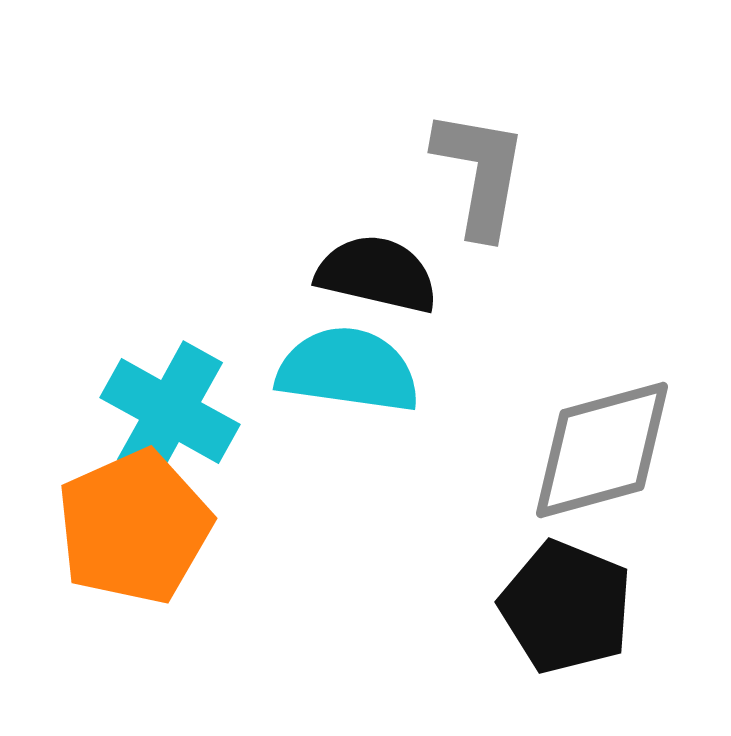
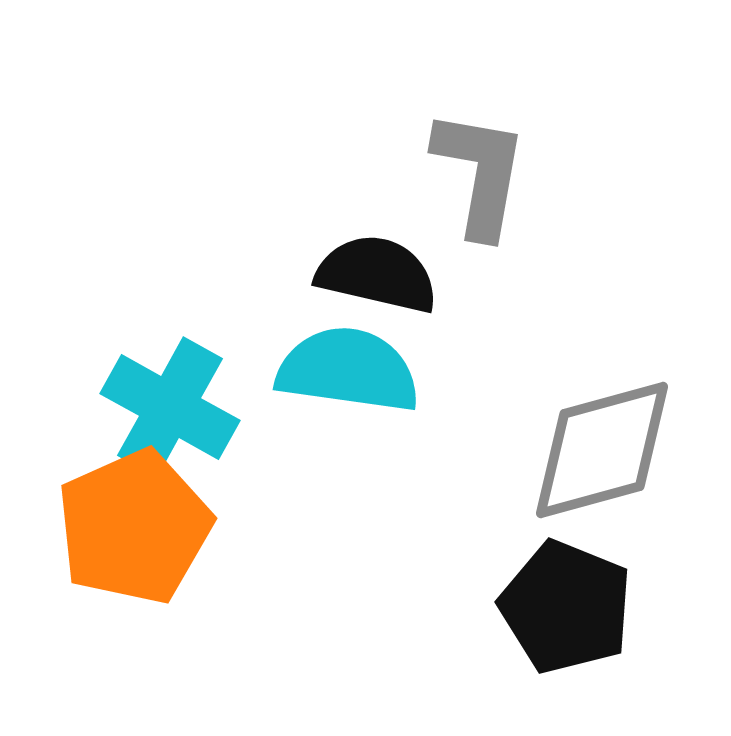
cyan cross: moved 4 px up
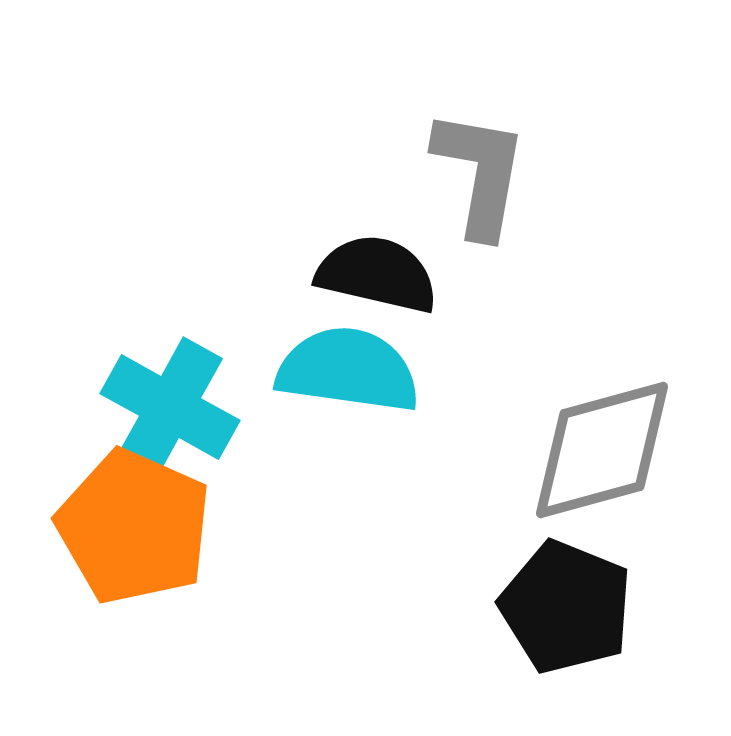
orange pentagon: rotated 24 degrees counterclockwise
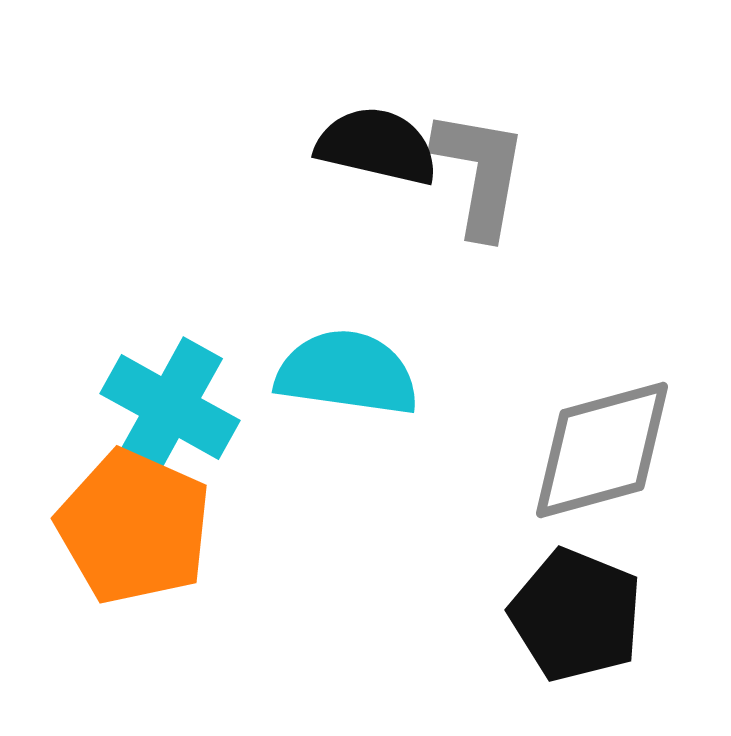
black semicircle: moved 128 px up
cyan semicircle: moved 1 px left, 3 px down
black pentagon: moved 10 px right, 8 px down
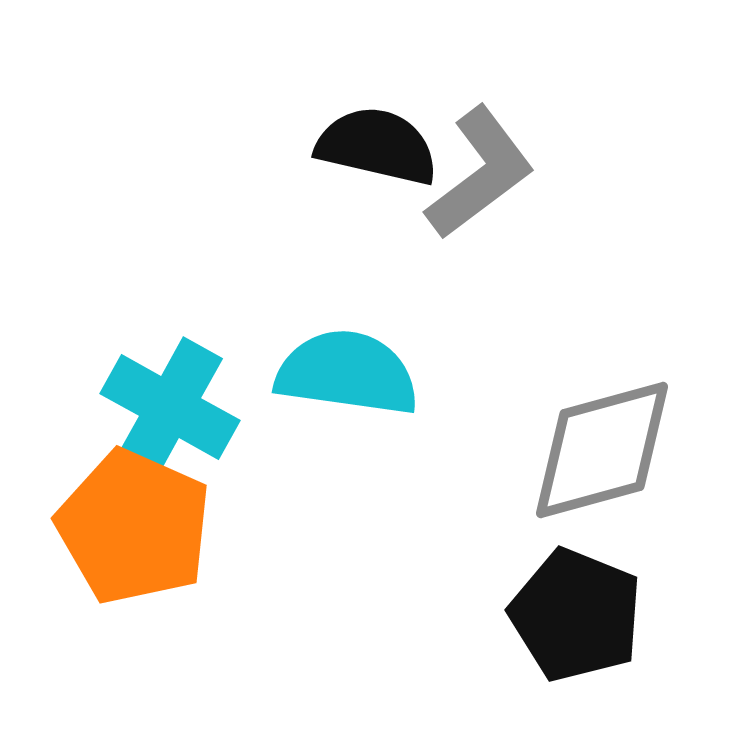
gray L-shape: rotated 43 degrees clockwise
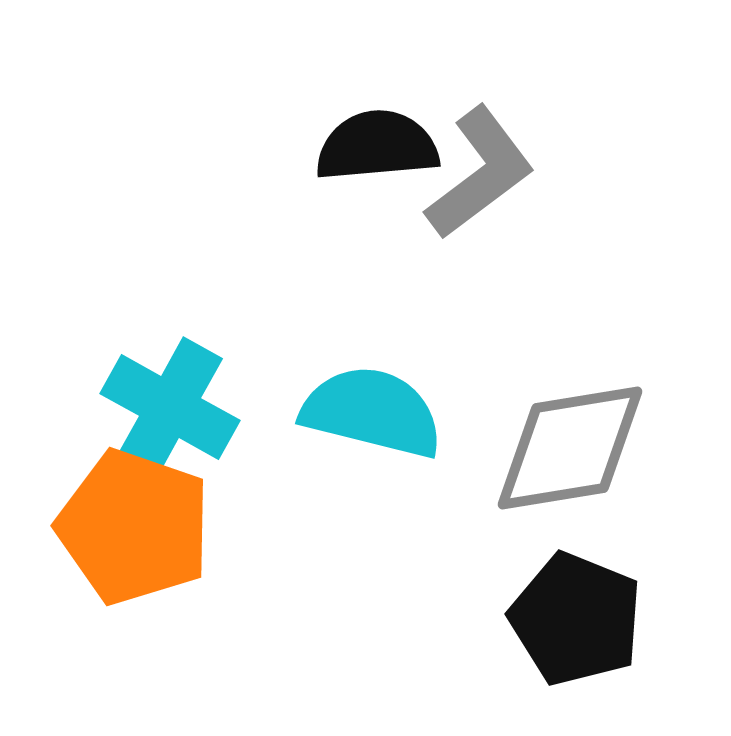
black semicircle: rotated 18 degrees counterclockwise
cyan semicircle: moved 25 px right, 39 px down; rotated 6 degrees clockwise
gray diamond: moved 32 px left, 2 px up; rotated 6 degrees clockwise
orange pentagon: rotated 5 degrees counterclockwise
black pentagon: moved 4 px down
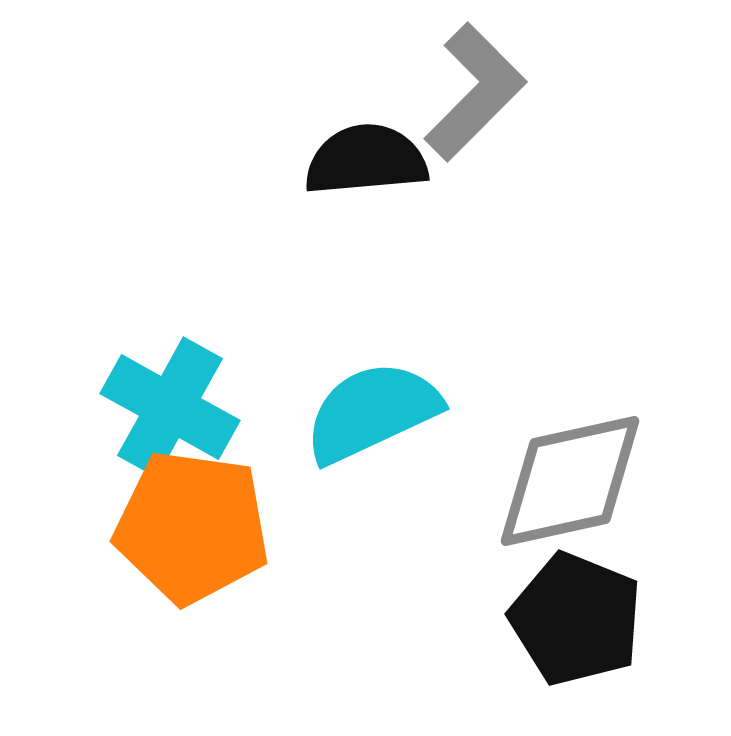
black semicircle: moved 11 px left, 14 px down
gray L-shape: moved 5 px left, 81 px up; rotated 8 degrees counterclockwise
cyan semicircle: rotated 39 degrees counterclockwise
gray diamond: moved 33 px down; rotated 3 degrees counterclockwise
orange pentagon: moved 58 px right; rotated 11 degrees counterclockwise
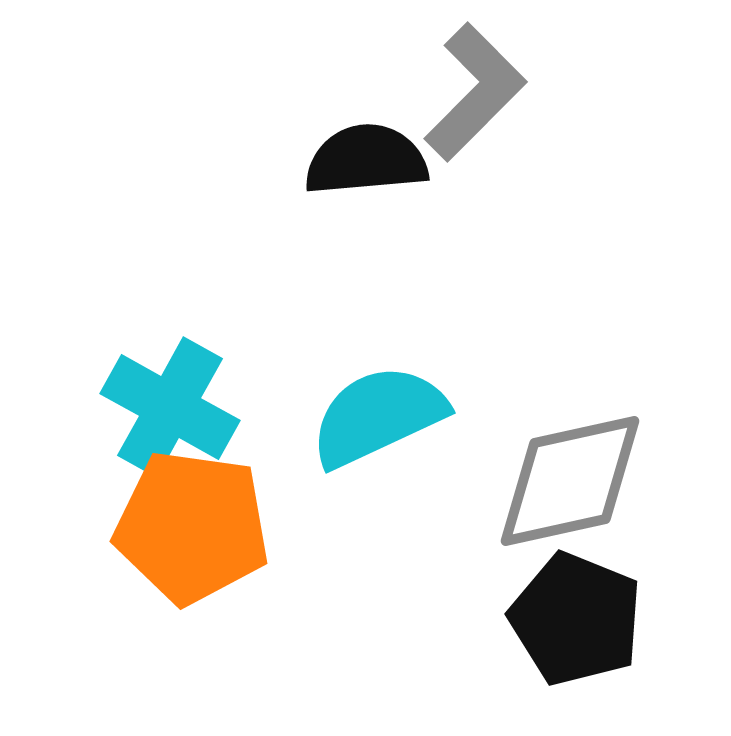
cyan semicircle: moved 6 px right, 4 px down
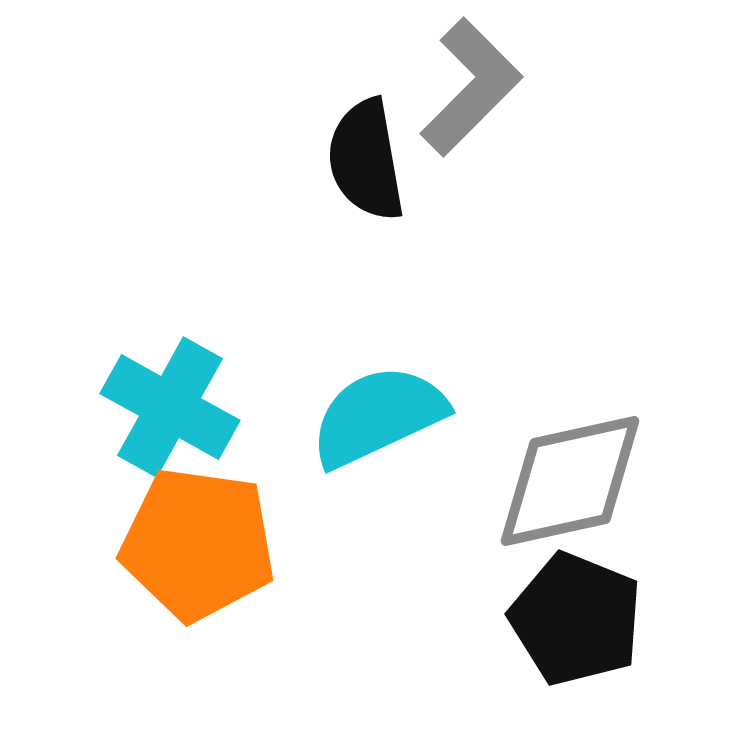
gray L-shape: moved 4 px left, 5 px up
black semicircle: rotated 95 degrees counterclockwise
orange pentagon: moved 6 px right, 17 px down
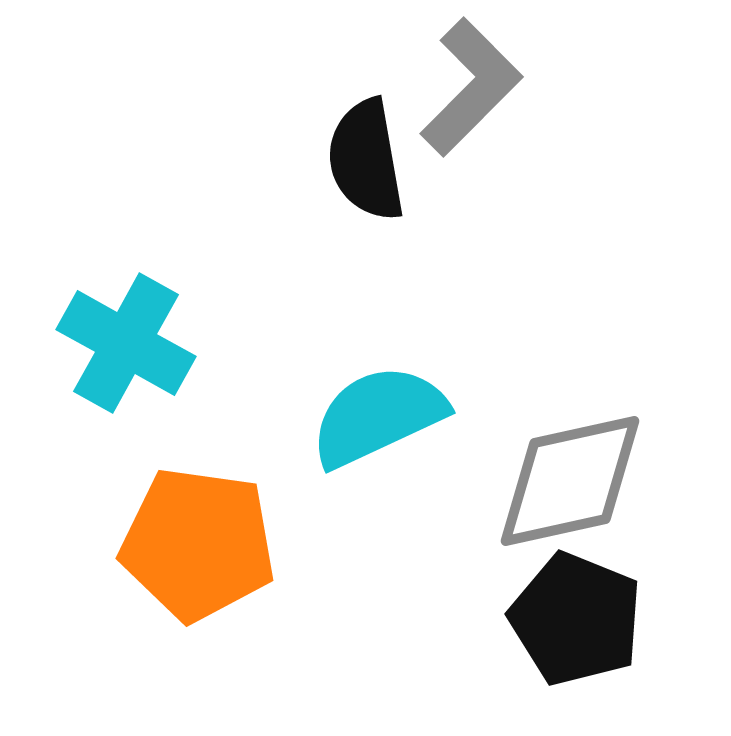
cyan cross: moved 44 px left, 64 px up
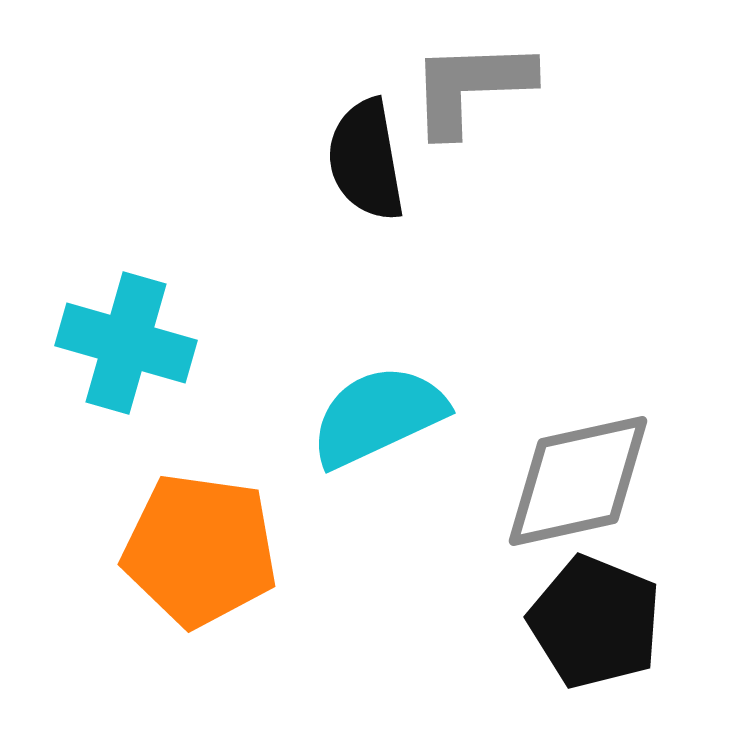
gray L-shape: rotated 137 degrees counterclockwise
cyan cross: rotated 13 degrees counterclockwise
gray diamond: moved 8 px right
orange pentagon: moved 2 px right, 6 px down
black pentagon: moved 19 px right, 3 px down
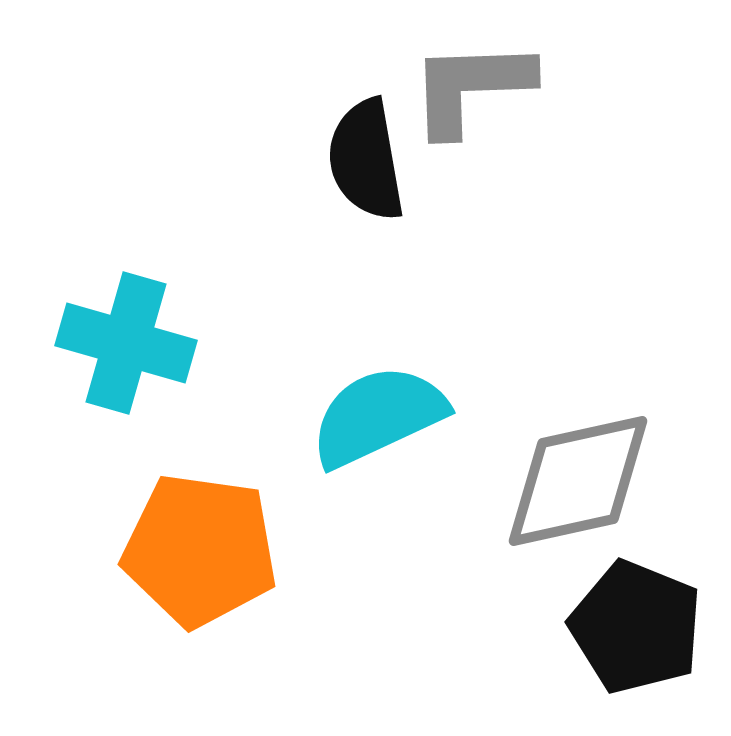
black pentagon: moved 41 px right, 5 px down
